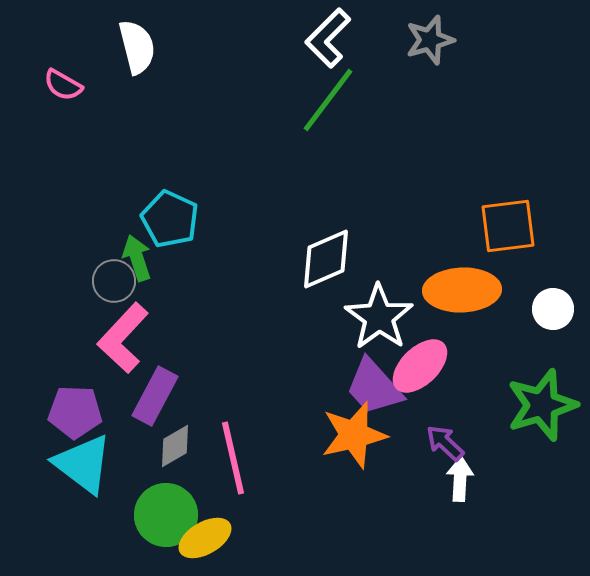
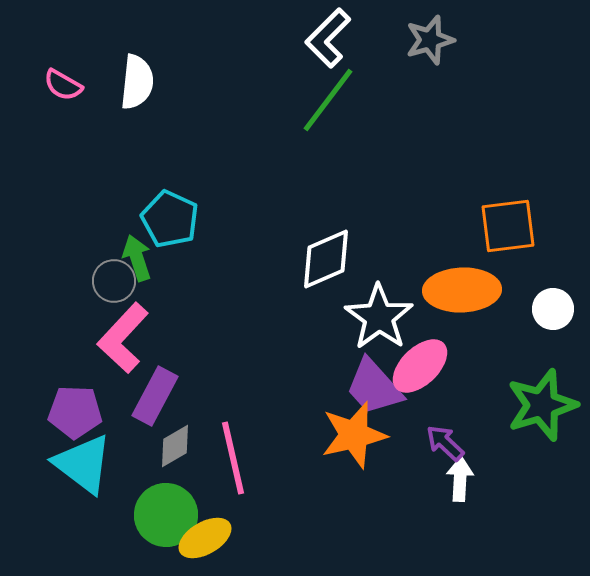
white semicircle: moved 35 px down; rotated 20 degrees clockwise
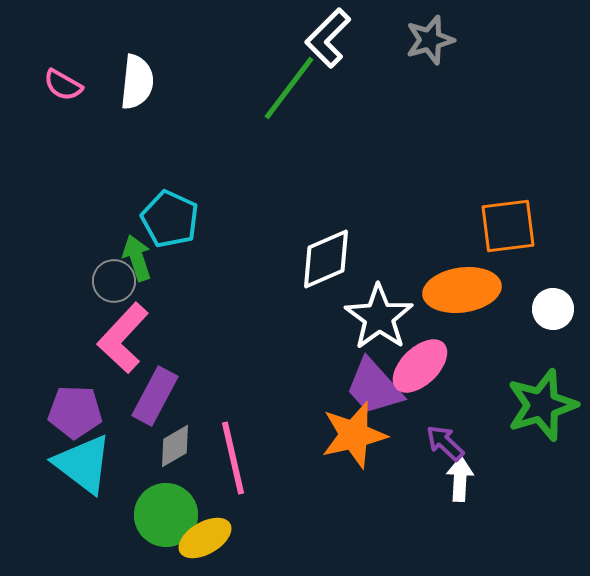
green line: moved 39 px left, 12 px up
orange ellipse: rotated 6 degrees counterclockwise
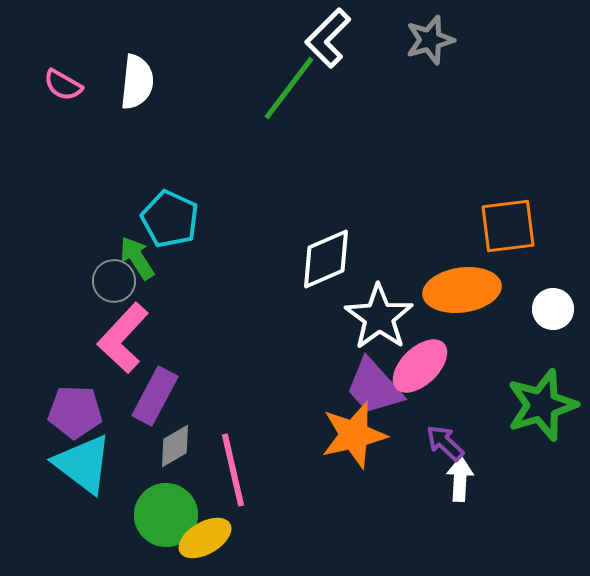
green arrow: rotated 15 degrees counterclockwise
pink line: moved 12 px down
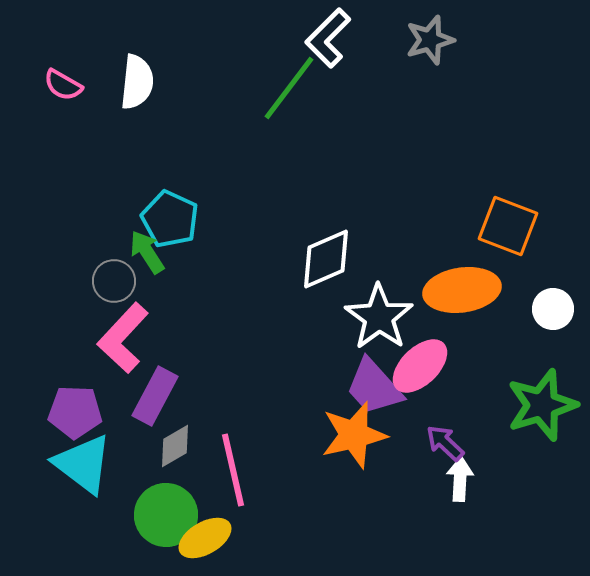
orange square: rotated 28 degrees clockwise
green arrow: moved 10 px right, 6 px up
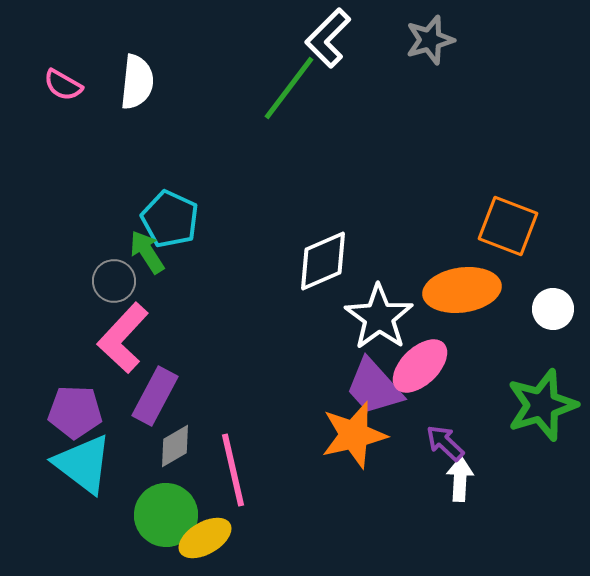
white diamond: moved 3 px left, 2 px down
